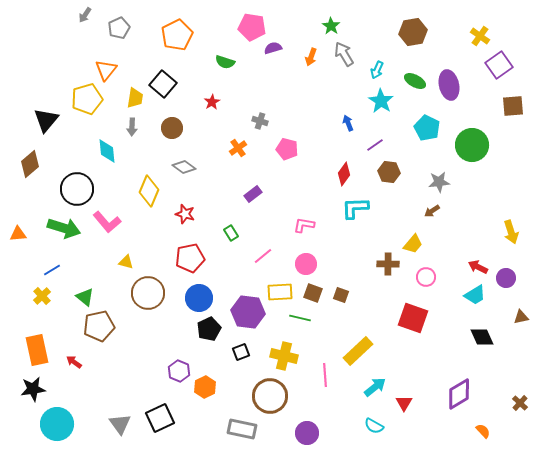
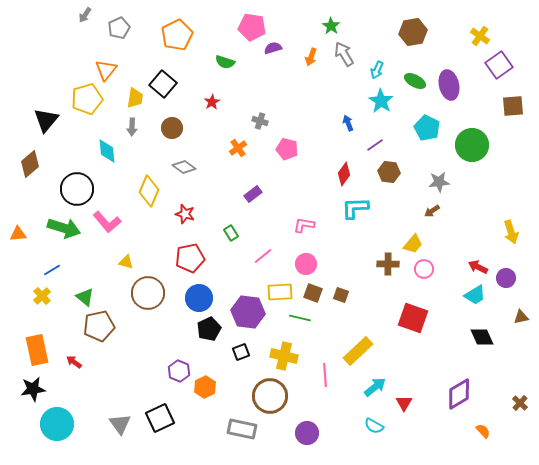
pink circle at (426, 277): moved 2 px left, 8 px up
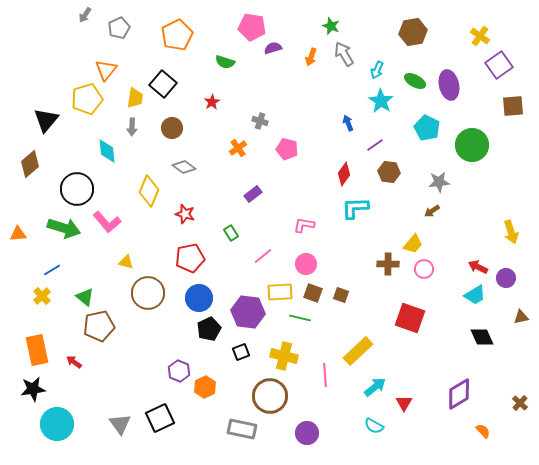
green star at (331, 26): rotated 12 degrees counterclockwise
red square at (413, 318): moved 3 px left
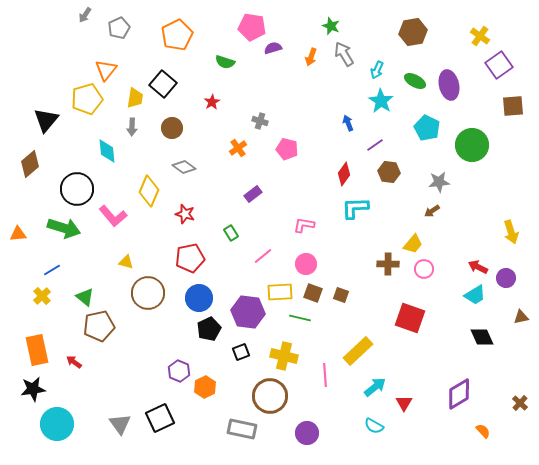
pink L-shape at (107, 222): moved 6 px right, 6 px up
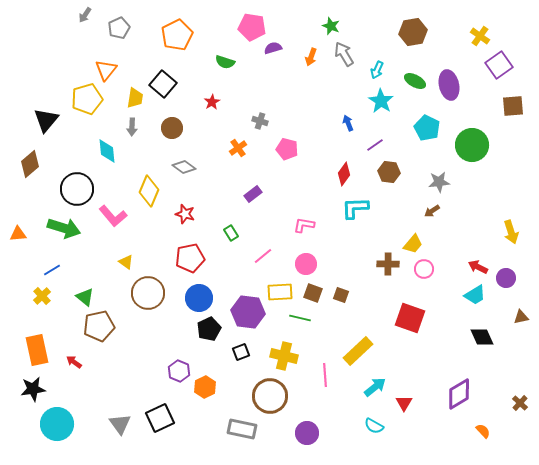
yellow triangle at (126, 262): rotated 21 degrees clockwise
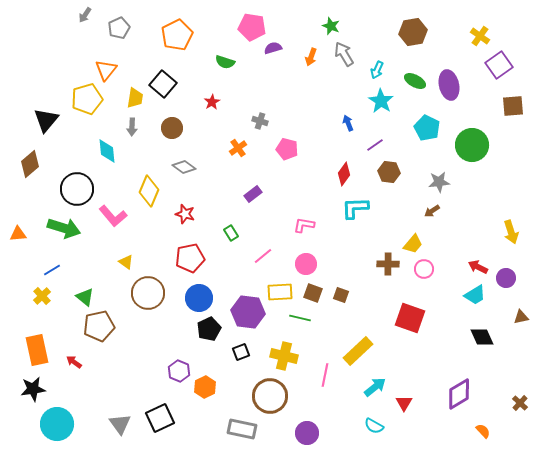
pink line at (325, 375): rotated 15 degrees clockwise
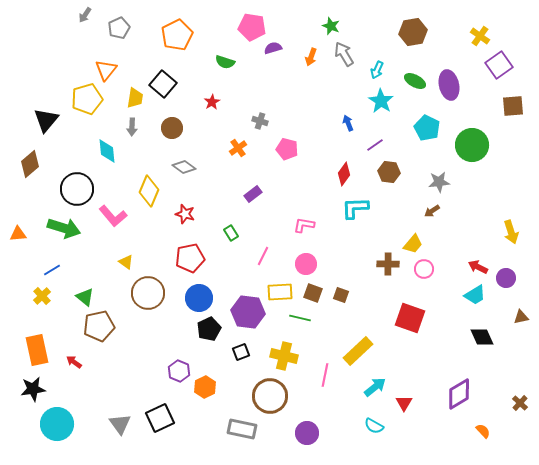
pink line at (263, 256): rotated 24 degrees counterclockwise
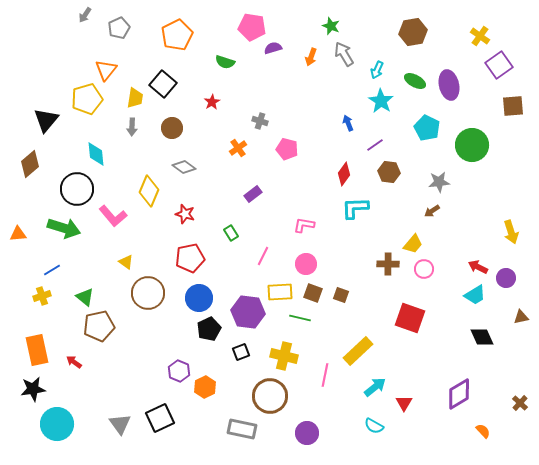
cyan diamond at (107, 151): moved 11 px left, 3 px down
yellow cross at (42, 296): rotated 24 degrees clockwise
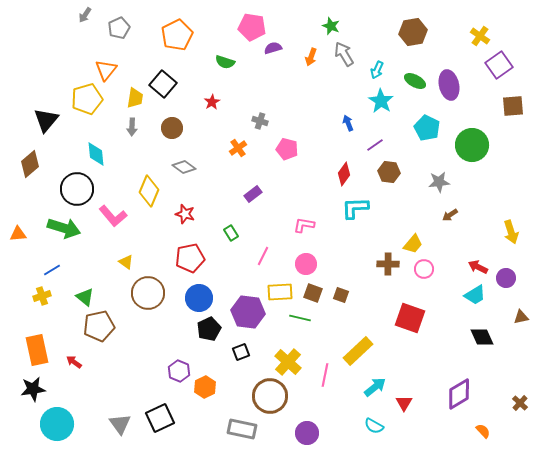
brown arrow at (432, 211): moved 18 px right, 4 px down
yellow cross at (284, 356): moved 4 px right, 6 px down; rotated 28 degrees clockwise
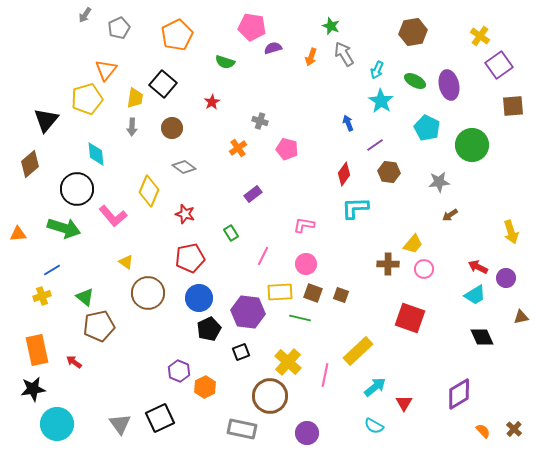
brown cross at (520, 403): moved 6 px left, 26 px down
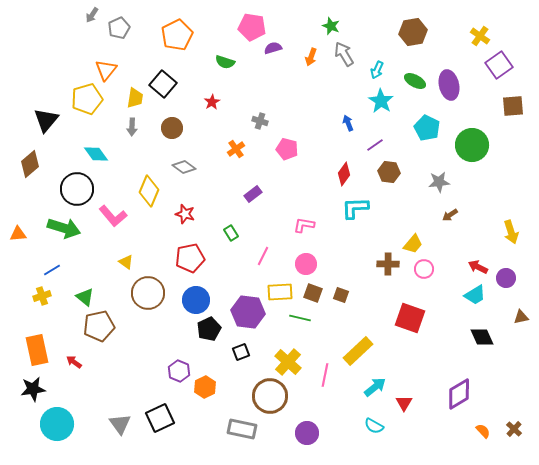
gray arrow at (85, 15): moved 7 px right
orange cross at (238, 148): moved 2 px left, 1 px down
cyan diamond at (96, 154): rotated 30 degrees counterclockwise
blue circle at (199, 298): moved 3 px left, 2 px down
